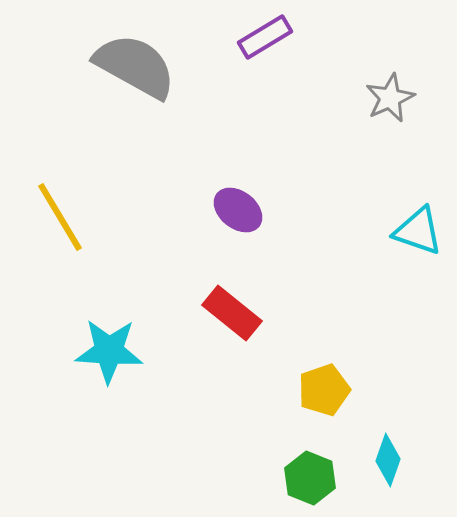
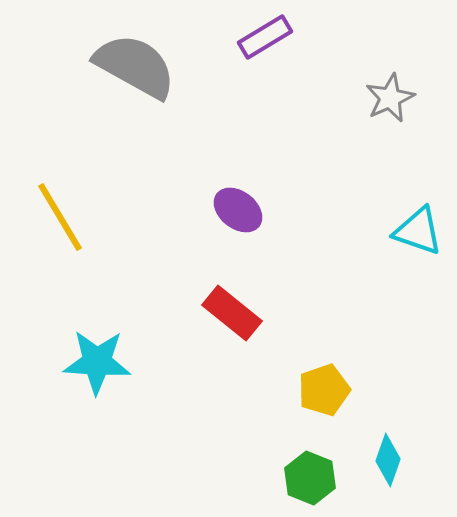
cyan star: moved 12 px left, 11 px down
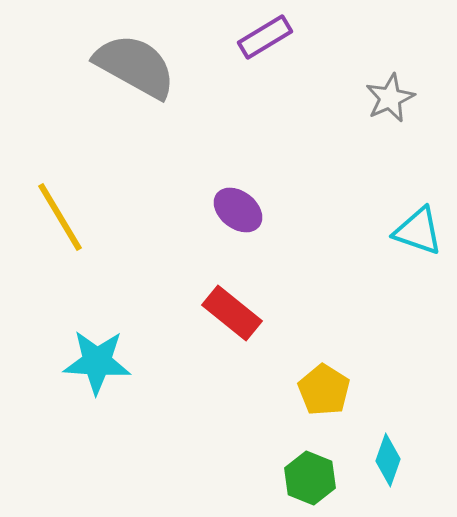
yellow pentagon: rotated 21 degrees counterclockwise
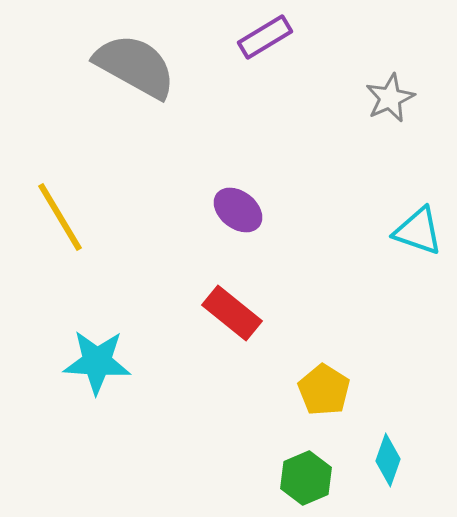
green hexagon: moved 4 px left; rotated 15 degrees clockwise
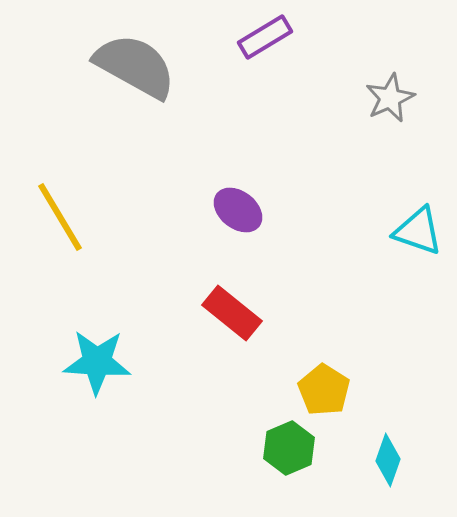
green hexagon: moved 17 px left, 30 px up
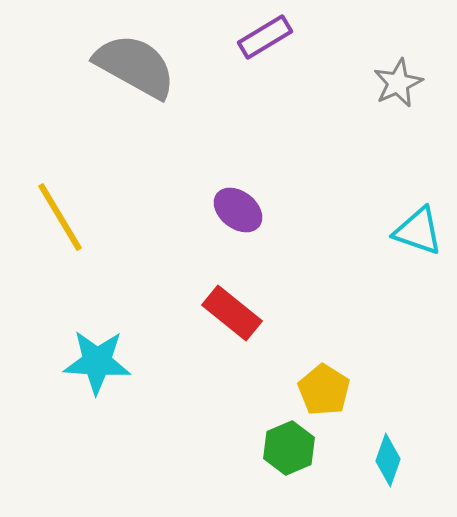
gray star: moved 8 px right, 15 px up
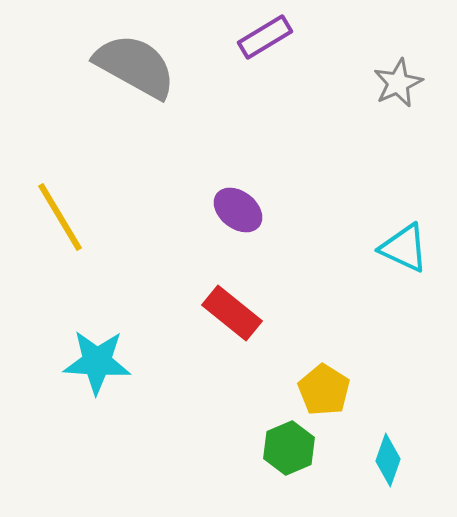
cyan triangle: moved 14 px left, 17 px down; rotated 6 degrees clockwise
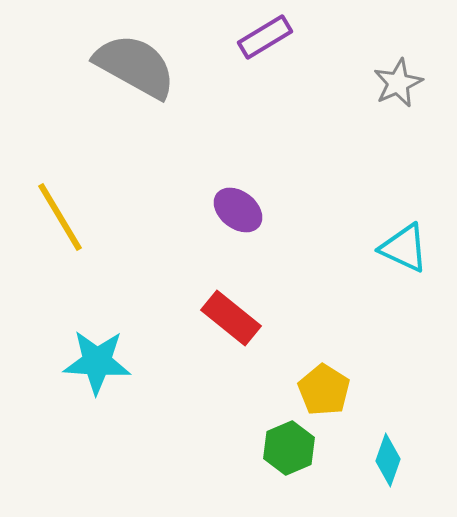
red rectangle: moved 1 px left, 5 px down
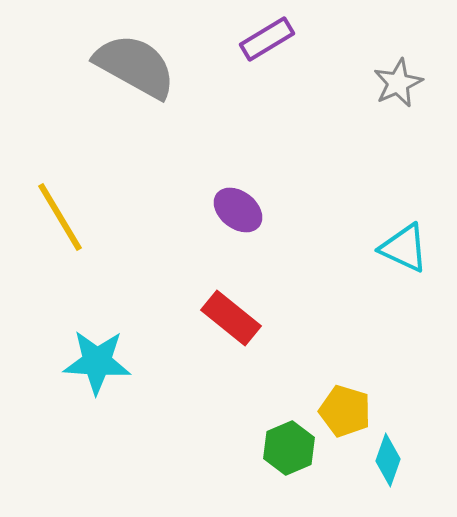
purple rectangle: moved 2 px right, 2 px down
yellow pentagon: moved 21 px right, 21 px down; rotated 15 degrees counterclockwise
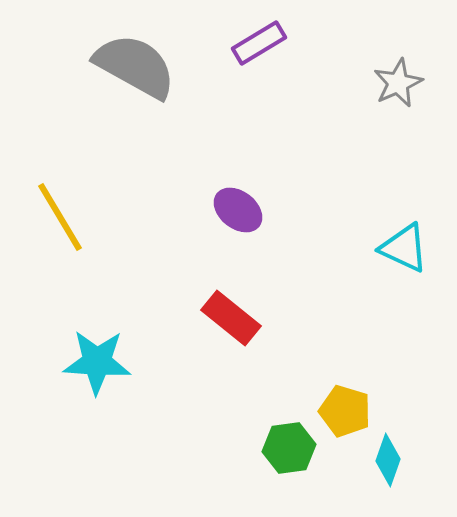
purple rectangle: moved 8 px left, 4 px down
green hexagon: rotated 15 degrees clockwise
